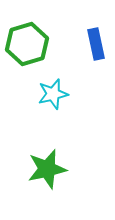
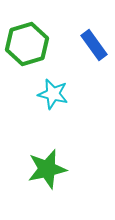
blue rectangle: moved 2 px left, 1 px down; rotated 24 degrees counterclockwise
cyan star: rotated 28 degrees clockwise
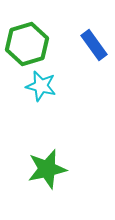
cyan star: moved 12 px left, 8 px up
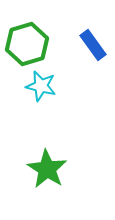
blue rectangle: moved 1 px left
green star: rotated 27 degrees counterclockwise
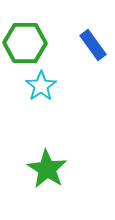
green hexagon: moved 2 px left, 1 px up; rotated 18 degrees clockwise
cyan star: rotated 24 degrees clockwise
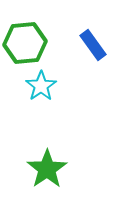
green hexagon: rotated 6 degrees counterclockwise
green star: rotated 6 degrees clockwise
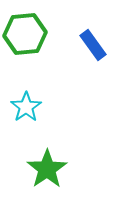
green hexagon: moved 9 px up
cyan star: moved 15 px left, 21 px down
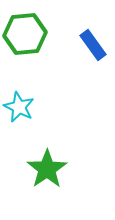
cyan star: moved 7 px left; rotated 12 degrees counterclockwise
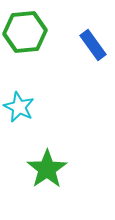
green hexagon: moved 2 px up
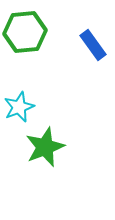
cyan star: rotated 24 degrees clockwise
green star: moved 2 px left, 22 px up; rotated 12 degrees clockwise
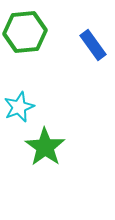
green star: rotated 15 degrees counterclockwise
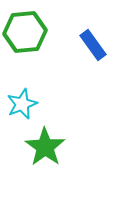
cyan star: moved 3 px right, 3 px up
